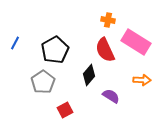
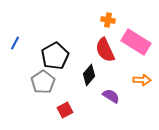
black pentagon: moved 6 px down
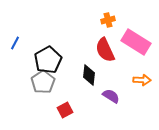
orange cross: rotated 24 degrees counterclockwise
black pentagon: moved 7 px left, 4 px down
black diamond: rotated 35 degrees counterclockwise
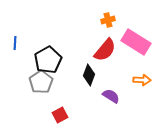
blue line: rotated 24 degrees counterclockwise
red semicircle: rotated 115 degrees counterclockwise
black diamond: rotated 15 degrees clockwise
gray pentagon: moved 2 px left
red square: moved 5 px left, 5 px down
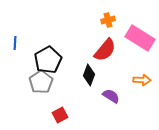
pink rectangle: moved 4 px right, 4 px up
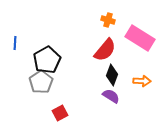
orange cross: rotated 32 degrees clockwise
black pentagon: moved 1 px left
black diamond: moved 23 px right
orange arrow: moved 1 px down
red square: moved 2 px up
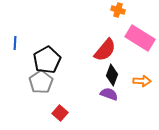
orange cross: moved 10 px right, 10 px up
purple semicircle: moved 2 px left, 2 px up; rotated 12 degrees counterclockwise
red square: rotated 21 degrees counterclockwise
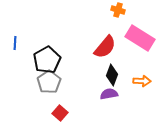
red semicircle: moved 3 px up
gray pentagon: moved 8 px right
purple semicircle: rotated 30 degrees counterclockwise
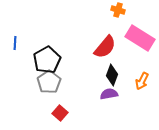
orange arrow: rotated 114 degrees clockwise
